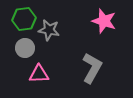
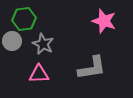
gray star: moved 6 px left, 14 px down; rotated 15 degrees clockwise
gray circle: moved 13 px left, 7 px up
gray L-shape: rotated 52 degrees clockwise
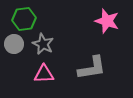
pink star: moved 3 px right
gray circle: moved 2 px right, 3 px down
pink triangle: moved 5 px right
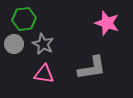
pink star: moved 2 px down
pink triangle: rotated 10 degrees clockwise
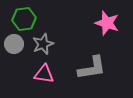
gray star: rotated 25 degrees clockwise
